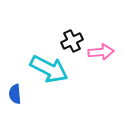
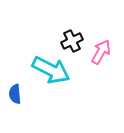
pink arrow: rotated 55 degrees counterclockwise
cyan arrow: moved 2 px right, 1 px down
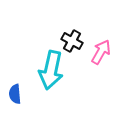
black cross: rotated 35 degrees counterclockwise
cyan arrow: rotated 75 degrees clockwise
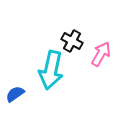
pink arrow: moved 2 px down
blue semicircle: rotated 60 degrees clockwise
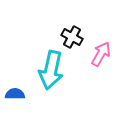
black cross: moved 4 px up
blue semicircle: rotated 36 degrees clockwise
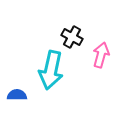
pink arrow: moved 1 px down; rotated 15 degrees counterclockwise
blue semicircle: moved 2 px right, 1 px down
